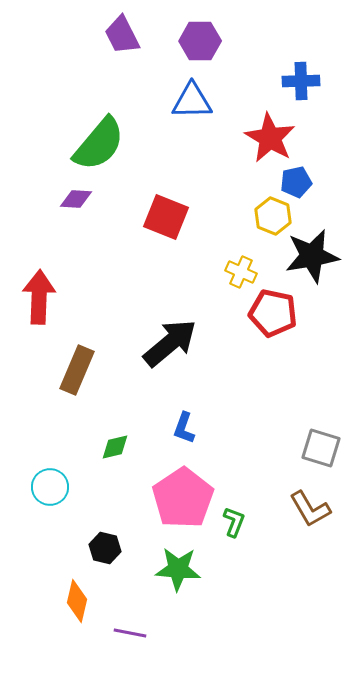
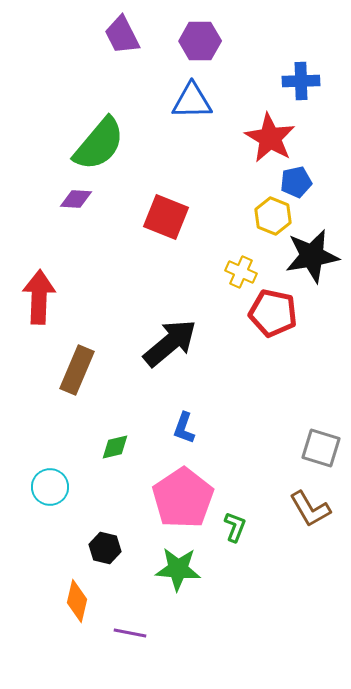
green L-shape: moved 1 px right, 5 px down
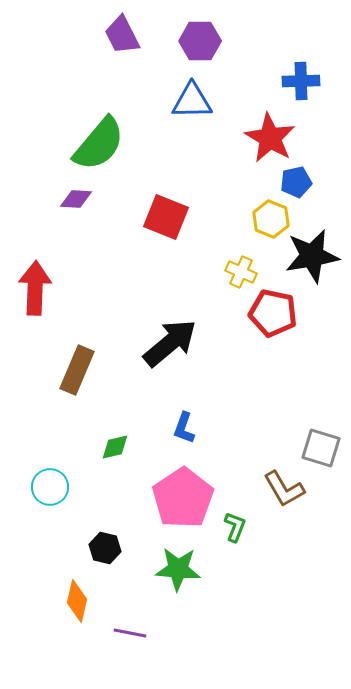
yellow hexagon: moved 2 px left, 3 px down
red arrow: moved 4 px left, 9 px up
brown L-shape: moved 26 px left, 20 px up
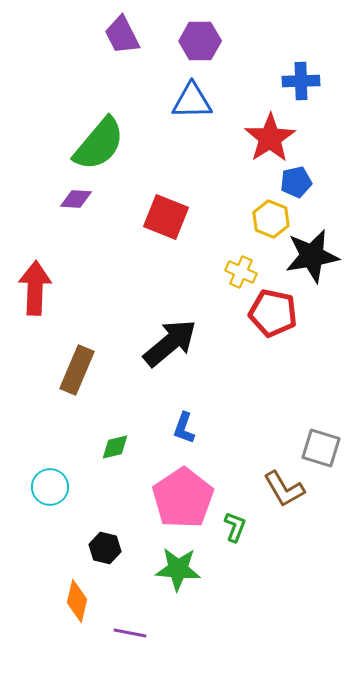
red star: rotated 9 degrees clockwise
